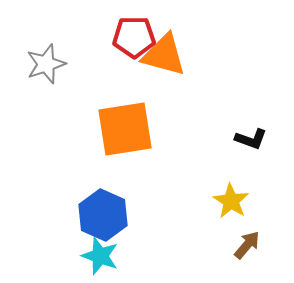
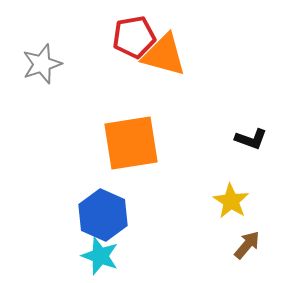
red pentagon: rotated 9 degrees counterclockwise
gray star: moved 4 px left
orange square: moved 6 px right, 14 px down
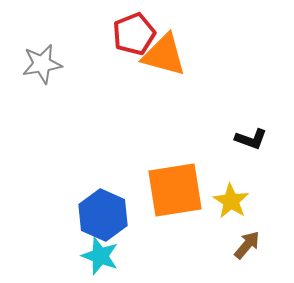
red pentagon: moved 3 px up; rotated 12 degrees counterclockwise
gray star: rotated 9 degrees clockwise
orange square: moved 44 px right, 47 px down
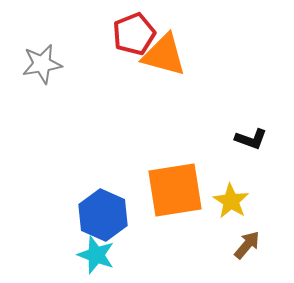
cyan star: moved 4 px left, 1 px up
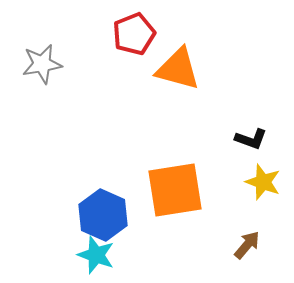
orange triangle: moved 14 px right, 14 px down
yellow star: moved 32 px right, 19 px up; rotated 12 degrees counterclockwise
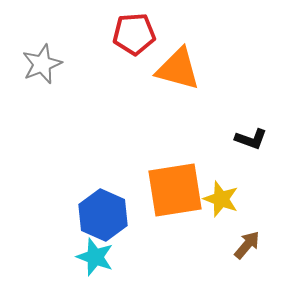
red pentagon: rotated 18 degrees clockwise
gray star: rotated 12 degrees counterclockwise
yellow star: moved 42 px left, 17 px down
cyan star: moved 1 px left, 2 px down
